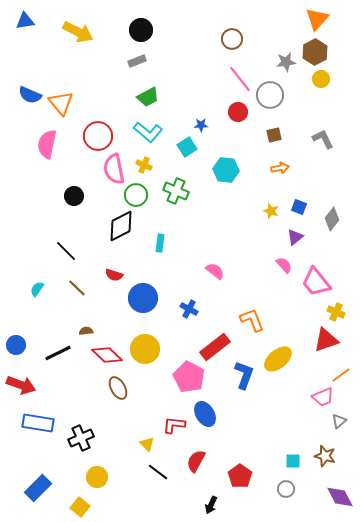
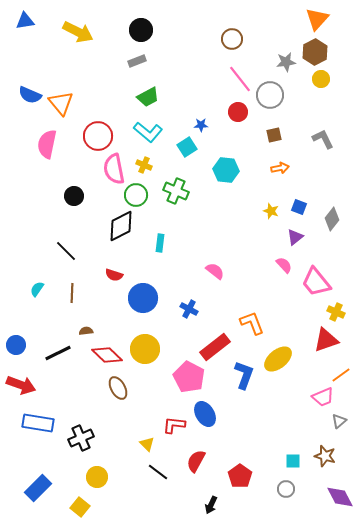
brown line at (77, 288): moved 5 px left, 5 px down; rotated 48 degrees clockwise
orange L-shape at (252, 320): moved 3 px down
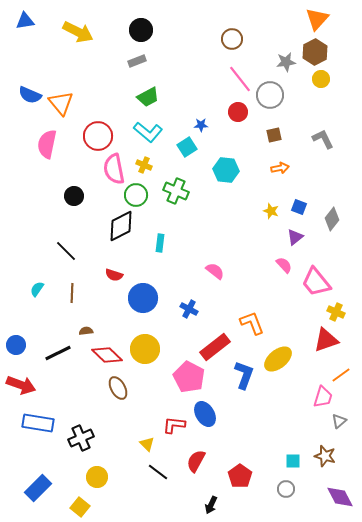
pink trapezoid at (323, 397): rotated 50 degrees counterclockwise
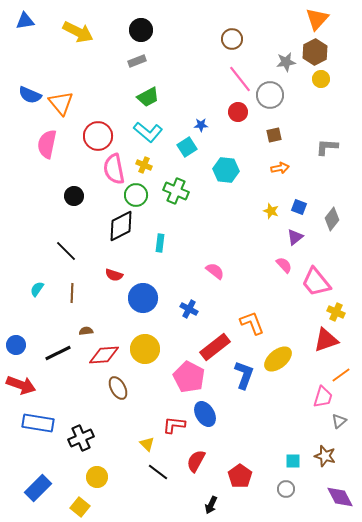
gray L-shape at (323, 139): moved 4 px right, 8 px down; rotated 60 degrees counterclockwise
red diamond at (107, 355): moved 3 px left; rotated 48 degrees counterclockwise
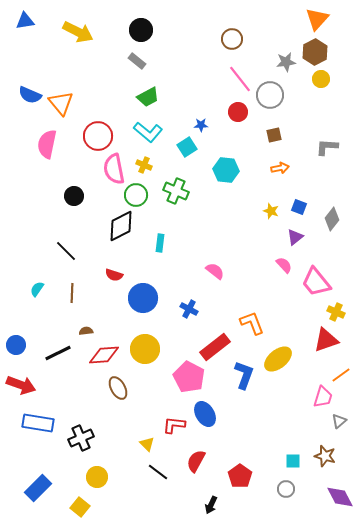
gray rectangle at (137, 61): rotated 60 degrees clockwise
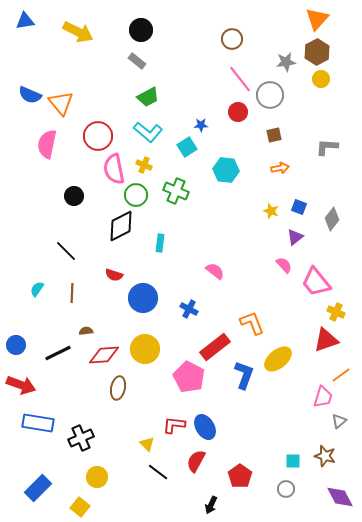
brown hexagon at (315, 52): moved 2 px right
brown ellipse at (118, 388): rotated 40 degrees clockwise
blue ellipse at (205, 414): moved 13 px down
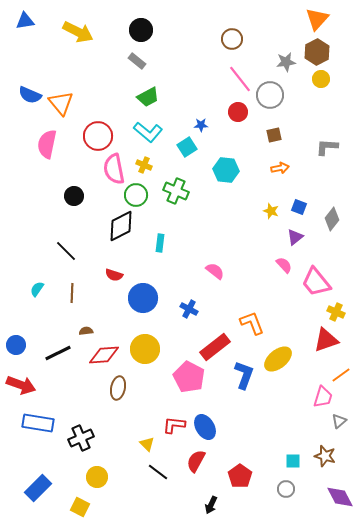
yellow square at (80, 507): rotated 12 degrees counterclockwise
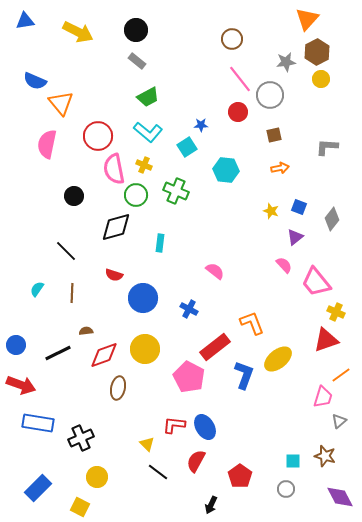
orange triangle at (317, 19): moved 10 px left
black circle at (141, 30): moved 5 px left
blue semicircle at (30, 95): moved 5 px right, 14 px up
black diamond at (121, 226): moved 5 px left, 1 px down; rotated 12 degrees clockwise
red diamond at (104, 355): rotated 16 degrees counterclockwise
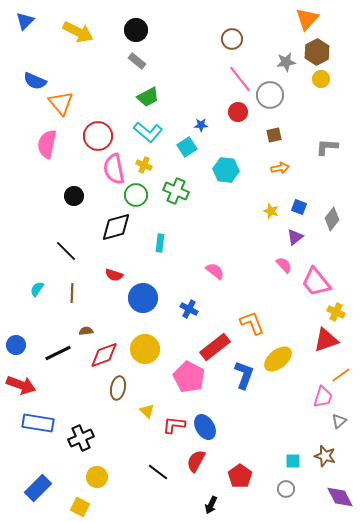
blue triangle at (25, 21): rotated 36 degrees counterclockwise
yellow triangle at (147, 444): moved 33 px up
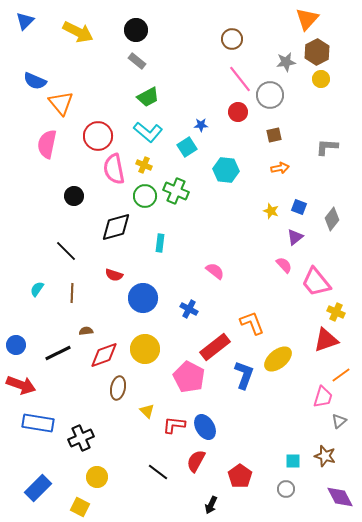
green circle at (136, 195): moved 9 px right, 1 px down
